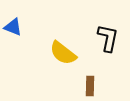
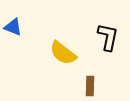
black L-shape: moved 1 px up
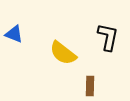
blue triangle: moved 1 px right, 7 px down
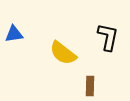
blue triangle: rotated 30 degrees counterclockwise
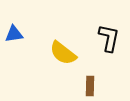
black L-shape: moved 1 px right, 1 px down
